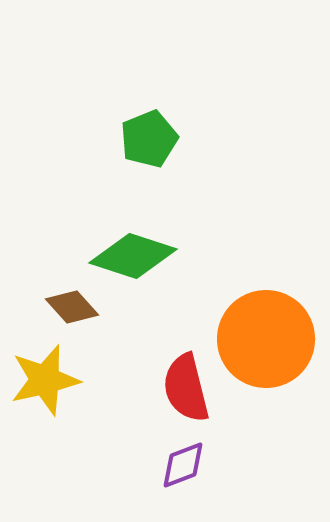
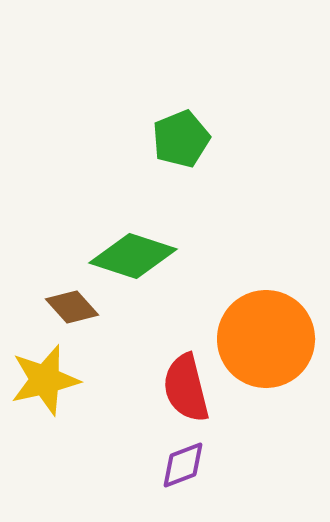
green pentagon: moved 32 px right
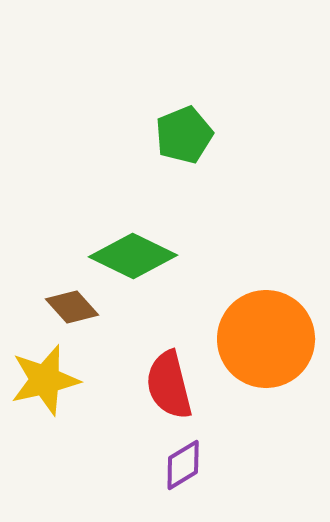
green pentagon: moved 3 px right, 4 px up
green diamond: rotated 8 degrees clockwise
red semicircle: moved 17 px left, 3 px up
purple diamond: rotated 10 degrees counterclockwise
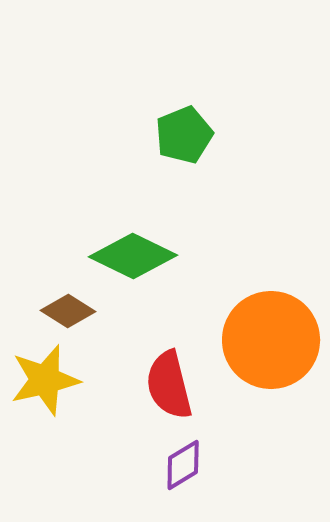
brown diamond: moved 4 px left, 4 px down; rotated 16 degrees counterclockwise
orange circle: moved 5 px right, 1 px down
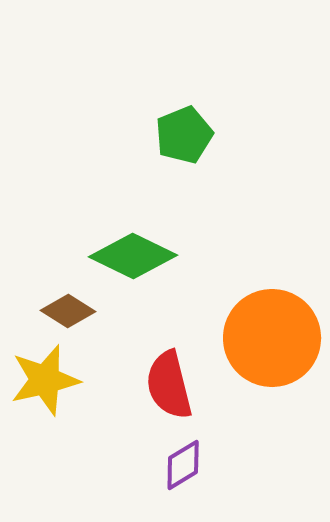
orange circle: moved 1 px right, 2 px up
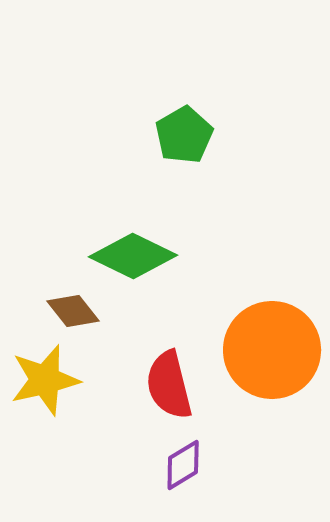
green pentagon: rotated 8 degrees counterclockwise
brown diamond: moved 5 px right; rotated 20 degrees clockwise
orange circle: moved 12 px down
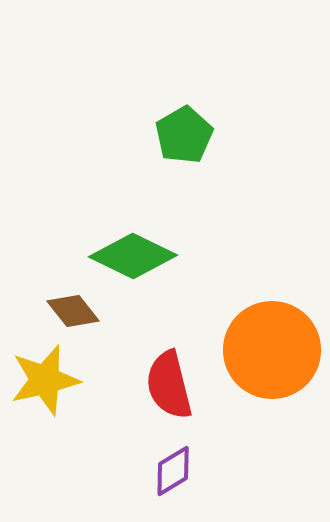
purple diamond: moved 10 px left, 6 px down
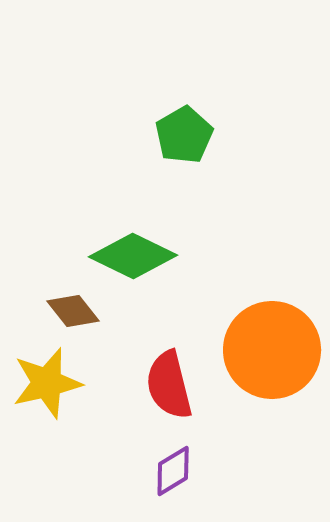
yellow star: moved 2 px right, 3 px down
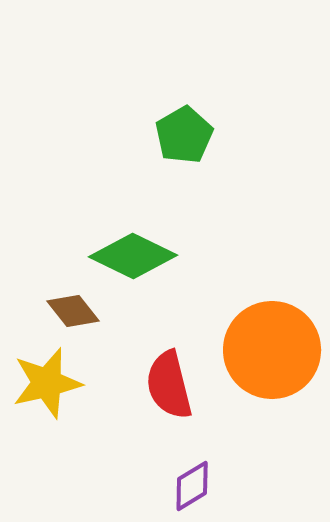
purple diamond: moved 19 px right, 15 px down
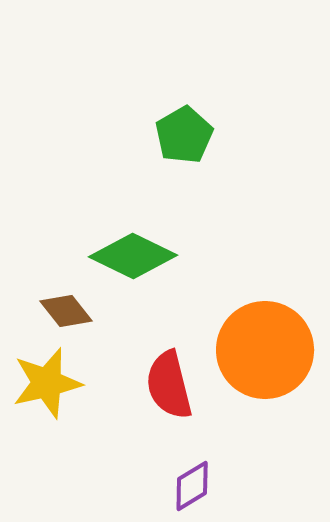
brown diamond: moved 7 px left
orange circle: moved 7 px left
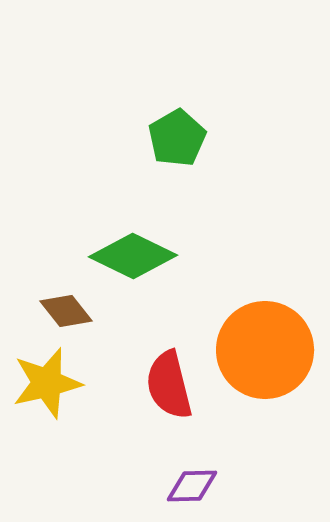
green pentagon: moved 7 px left, 3 px down
purple diamond: rotated 30 degrees clockwise
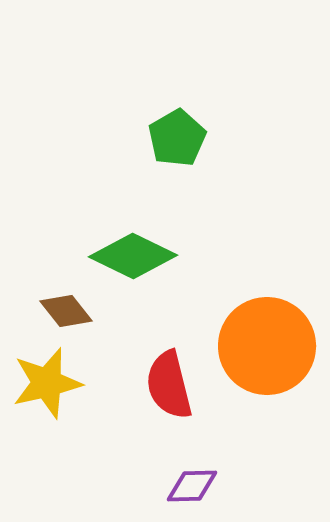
orange circle: moved 2 px right, 4 px up
